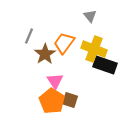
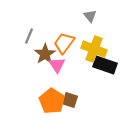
pink triangle: moved 2 px right, 16 px up
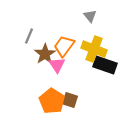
orange trapezoid: moved 3 px down
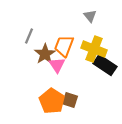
orange trapezoid: rotated 15 degrees counterclockwise
black rectangle: rotated 15 degrees clockwise
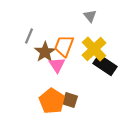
yellow cross: rotated 25 degrees clockwise
brown star: moved 2 px up
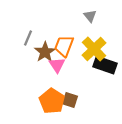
gray line: moved 1 px left, 2 px down
black rectangle: rotated 15 degrees counterclockwise
